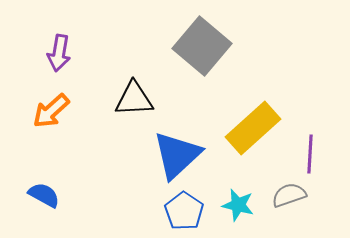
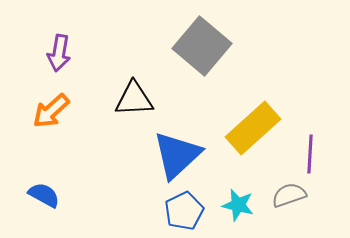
blue pentagon: rotated 12 degrees clockwise
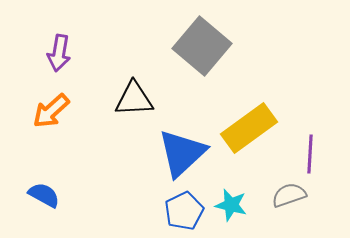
yellow rectangle: moved 4 px left; rotated 6 degrees clockwise
blue triangle: moved 5 px right, 2 px up
cyan star: moved 7 px left
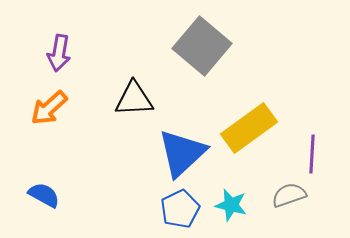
orange arrow: moved 2 px left, 3 px up
purple line: moved 2 px right
blue pentagon: moved 4 px left, 2 px up
